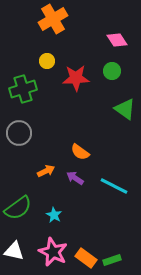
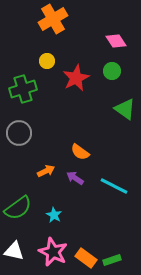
pink diamond: moved 1 px left, 1 px down
red star: rotated 24 degrees counterclockwise
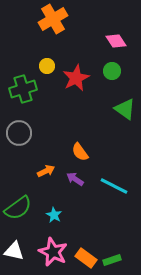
yellow circle: moved 5 px down
orange semicircle: rotated 18 degrees clockwise
purple arrow: moved 1 px down
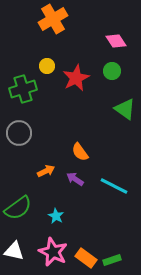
cyan star: moved 2 px right, 1 px down
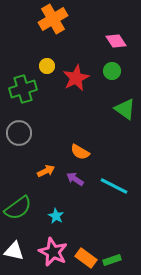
orange semicircle: rotated 24 degrees counterclockwise
